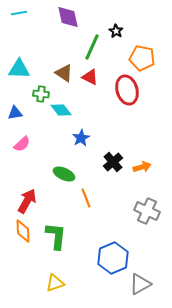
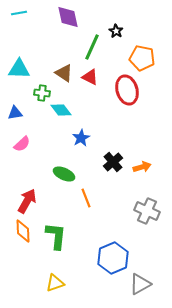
green cross: moved 1 px right, 1 px up
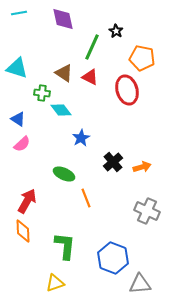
purple diamond: moved 5 px left, 2 px down
cyan triangle: moved 2 px left, 1 px up; rotated 15 degrees clockwise
blue triangle: moved 3 px right, 6 px down; rotated 42 degrees clockwise
green L-shape: moved 9 px right, 10 px down
blue hexagon: rotated 16 degrees counterclockwise
gray triangle: rotated 25 degrees clockwise
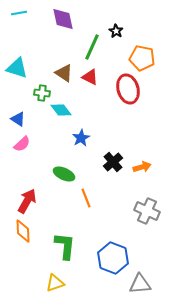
red ellipse: moved 1 px right, 1 px up
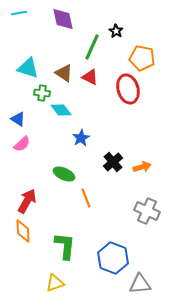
cyan triangle: moved 11 px right
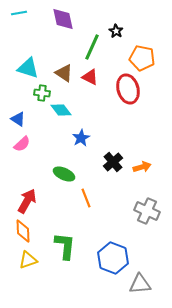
yellow triangle: moved 27 px left, 23 px up
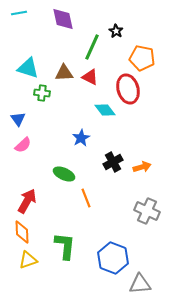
brown triangle: rotated 36 degrees counterclockwise
cyan diamond: moved 44 px right
blue triangle: rotated 21 degrees clockwise
pink semicircle: moved 1 px right, 1 px down
black cross: rotated 12 degrees clockwise
orange diamond: moved 1 px left, 1 px down
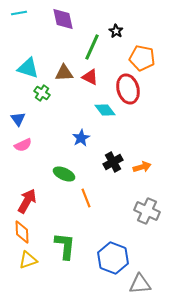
green cross: rotated 28 degrees clockwise
pink semicircle: rotated 18 degrees clockwise
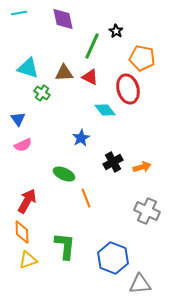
green line: moved 1 px up
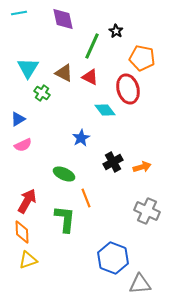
cyan triangle: rotated 45 degrees clockwise
brown triangle: rotated 30 degrees clockwise
blue triangle: rotated 35 degrees clockwise
green L-shape: moved 27 px up
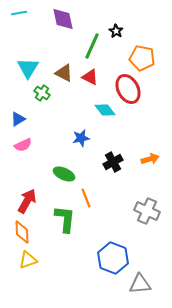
red ellipse: rotated 12 degrees counterclockwise
blue star: rotated 18 degrees clockwise
orange arrow: moved 8 px right, 8 px up
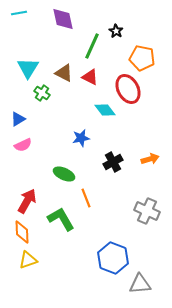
green L-shape: moved 4 px left; rotated 36 degrees counterclockwise
